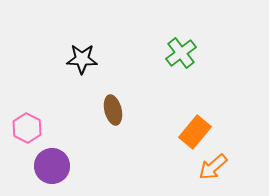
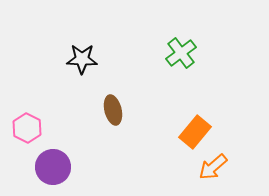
purple circle: moved 1 px right, 1 px down
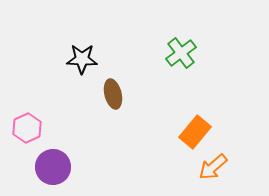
brown ellipse: moved 16 px up
pink hexagon: rotated 8 degrees clockwise
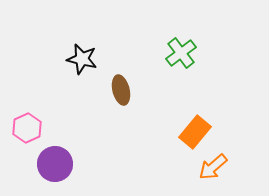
black star: rotated 12 degrees clockwise
brown ellipse: moved 8 px right, 4 px up
purple circle: moved 2 px right, 3 px up
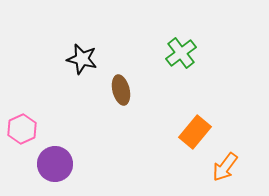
pink hexagon: moved 5 px left, 1 px down
orange arrow: moved 12 px right; rotated 12 degrees counterclockwise
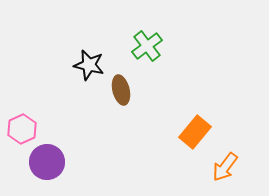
green cross: moved 34 px left, 7 px up
black star: moved 7 px right, 6 px down
purple circle: moved 8 px left, 2 px up
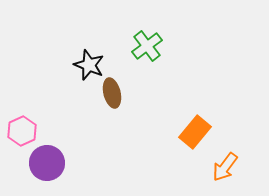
black star: rotated 8 degrees clockwise
brown ellipse: moved 9 px left, 3 px down
pink hexagon: moved 2 px down
purple circle: moved 1 px down
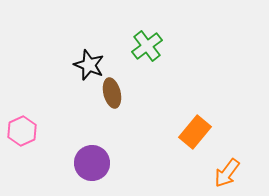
purple circle: moved 45 px right
orange arrow: moved 2 px right, 6 px down
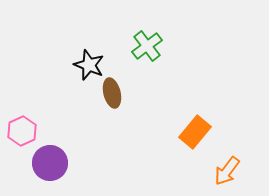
purple circle: moved 42 px left
orange arrow: moved 2 px up
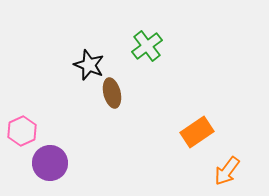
orange rectangle: moved 2 px right; rotated 16 degrees clockwise
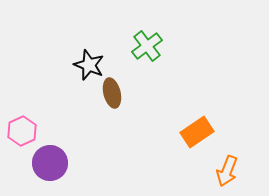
orange arrow: rotated 16 degrees counterclockwise
